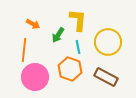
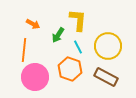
yellow circle: moved 4 px down
cyan line: rotated 16 degrees counterclockwise
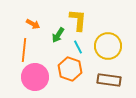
brown rectangle: moved 3 px right, 3 px down; rotated 20 degrees counterclockwise
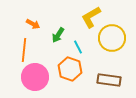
yellow L-shape: moved 13 px right, 3 px up; rotated 125 degrees counterclockwise
yellow circle: moved 4 px right, 8 px up
